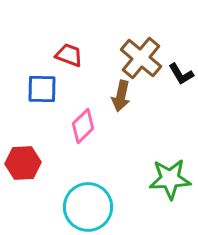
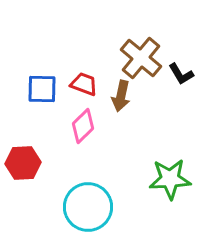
red trapezoid: moved 15 px right, 29 px down
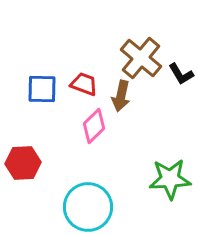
pink diamond: moved 11 px right
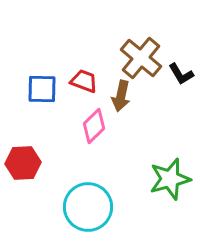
red trapezoid: moved 3 px up
green star: rotated 12 degrees counterclockwise
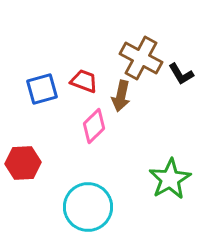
brown cross: rotated 12 degrees counterclockwise
blue square: rotated 16 degrees counterclockwise
green star: rotated 15 degrees counterclockwise
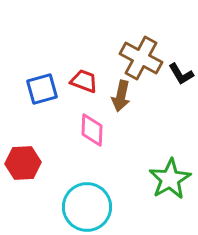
pink diamond: moved 2 px left, 4 px down; rotated 44 degrees counterclockwise
cyan circle: moved 1 px left
